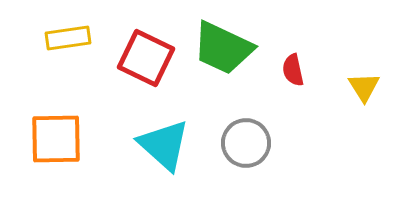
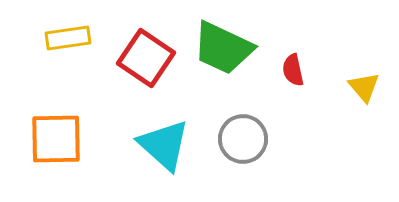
red square: rotated 8 degrees clockwise
yellow triangle: rotated 8 degrees counterclockwise
gray circle: moved 3 px left, 4 px up
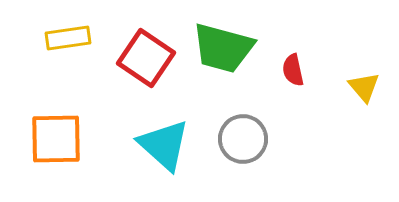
green trapezoid: rotated 10 degrees counterclockwise
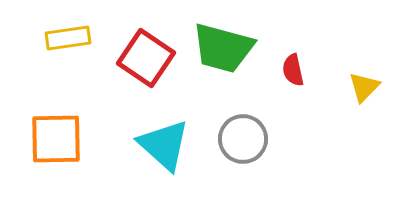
yellow triangle: rotated 24 degrees clockwise
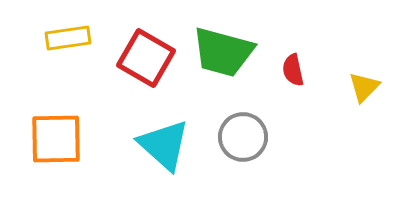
green trapezoid: moved 4 px down
red square: rotated 4 degrees counterclockwise
gray circle: moved 2 px up
